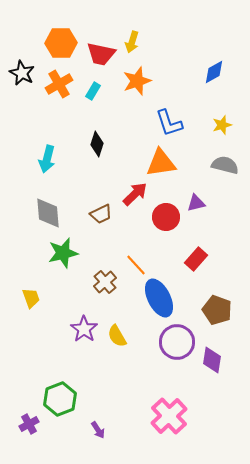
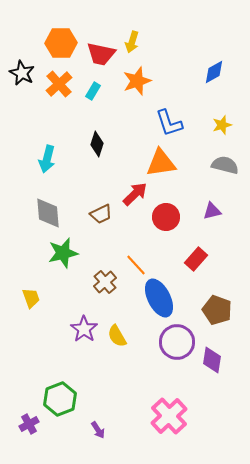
orange cross: rotated 12 degrees counterclockwise
purple triangle: moved 16 px right, 8 px down
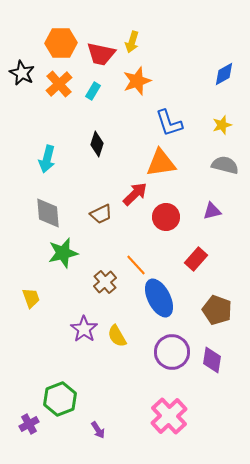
blue diamond: moved 10 px right, 2 px down
purple circle: moved 5 px left, 10 px down
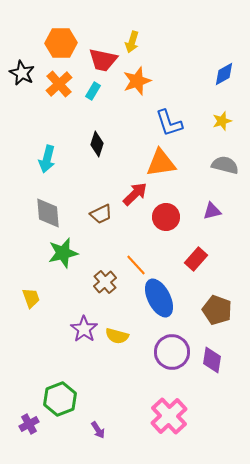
red trapezoid: moved 2 px right, 6 px down
yellow star: moved 4 px up
yellow semicircle: rotated 45 degrees counterclockwise
